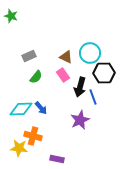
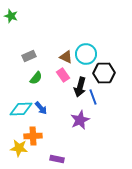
cyan circle: moved 4 px left, 1 px down
green semicircle: moved 1 px down
orange cross: rotated 18 degrees counterclockwise
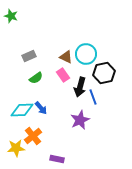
black hexagon: rotated 10 degrees counterclockwise
green semicircle: rotated 16 degrees clockwise
cyan diamond: moved 1 px right, 1 px down
orange cross: rotated 36 degrees counterclockwise
yellow star: moved 3 px left; rotated 12 degrees counterclockwise
